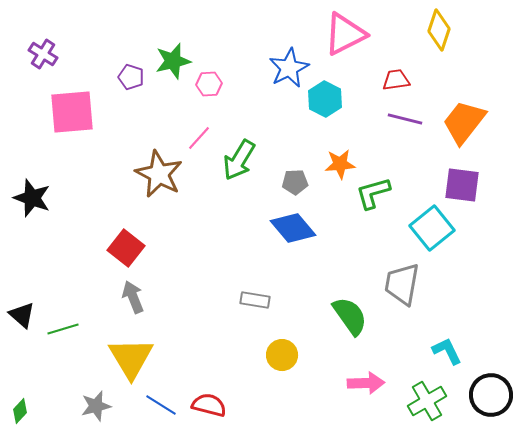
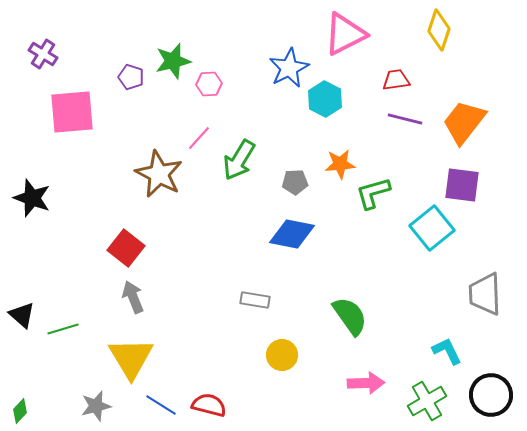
blue diamond: moved 1 px left, 6 px down; rotated 39 degrees counterclockwise
gray trapezoid: moved 83 px right, 10 px down; rotated 12 degrees counterclockwise
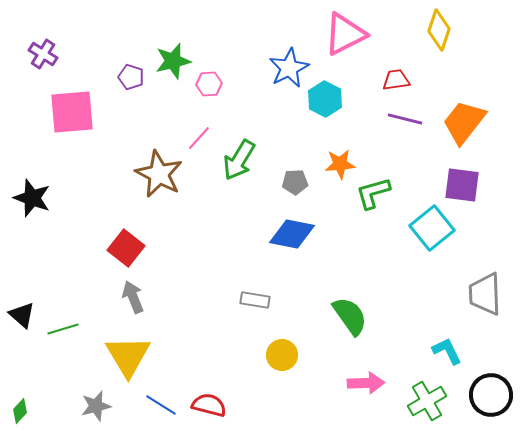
yellow triangle: moved 3 px left, 2 px up
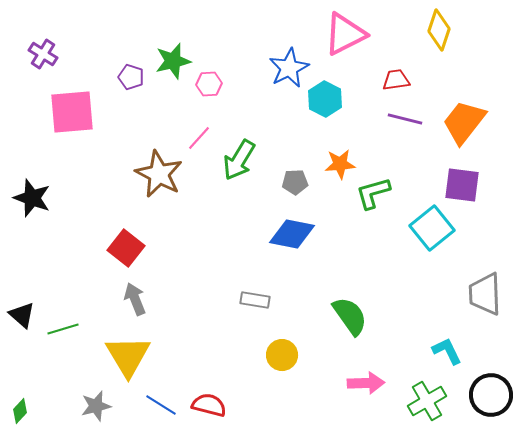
gray arrow: moved 2 px right, 2 px down
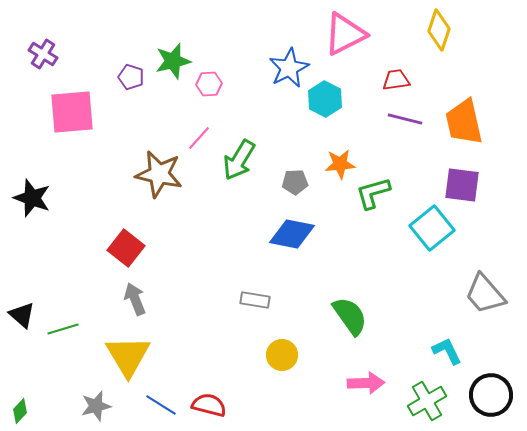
orange trapezoid: rotated 51 degrees counterclockwise
brown star: rotated 15 degrees counterclockwise
gray trapezoid: rotated 39 degrees counterclockwise
